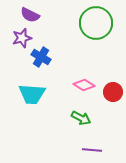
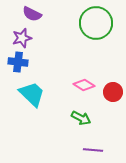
purple semicircle: moved 2 px right, 1 px up
blue cross: moved 23 px left, 5 px down; rotated 24 degrees counterclockwise
cyan trapezoid: rotated 140 degrees counterclockwise
purple line: moved 1 px right
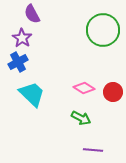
purple semicircle: rotated 36 degrees clockwise
green circle: moved 7 px right, 7 px down
purple star: rotated 24 degrees counterclockwise
blue cross: rotated 36 degrees counterclockwise
pink diamond: moved 3 px down
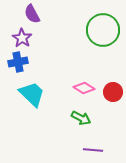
blue cross: rotated 18 degrees clockwise
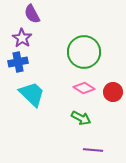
green circle: moved 19 px left, 22 px down
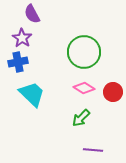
green arrow: rotated 108 degrees clockwise
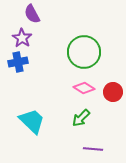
cyan trapezoid: moved 27 px down
purple line: moved 1 px up
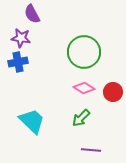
purple star: moved 1 px left; rotated 24 degrees counterclockwise
purple line: moved 2 px left, 1 px down
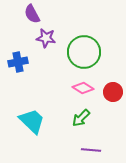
purple star: moved 25 px right
pink diamond: moved 1 px left
